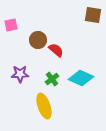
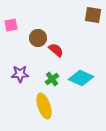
brown circle: moved 2 px up
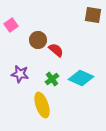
pink square: rotated 24 degrees counterclockwise
brown circle: moved 2 px down
purple star: rotated 12 degrees clockwise
yellow ellipse: moved 2 px left, 1 px up
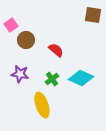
brown circle: moved 12 px left
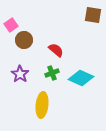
brown circle: moved 2 px left
purple star: rotated 24 degrees clockwise
green cross: moved 6 px up; rotated 16 degrees clockwise
yellow ellipse: rotated 25 degrees clockwise
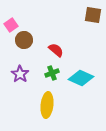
yellow ellipse: moved 5 px right
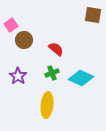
red semicircle: moved 1 px up
purple star: moved 2 px left, 2 px down
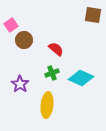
purple star: moved 2 px right, 8 px down
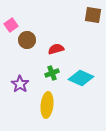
brown circle: moved 3 px right
red semicircle: rotated 56 degrees counterclockwise
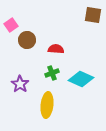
red semicircle: rotated 21 degrees clockwise
cyan diamond: moved 1 px down
